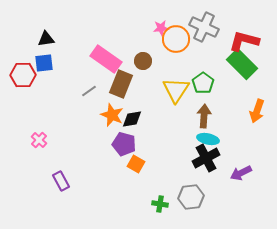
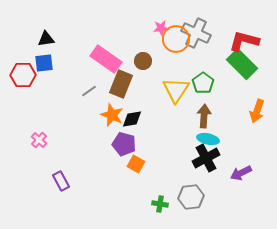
gray cross: moved 8 px left, 6 px down
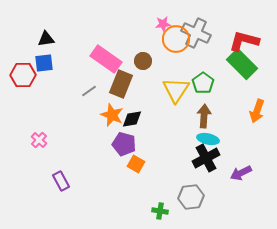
pink star: moved 2 px right, 4 px up
green cross: moved 7 px down
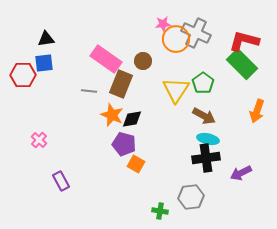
gray line: rotated 42 degrees clockwise
brown arrow: rotated 115 degrees clockwise
black cross: rotated 20 degrees clockwise
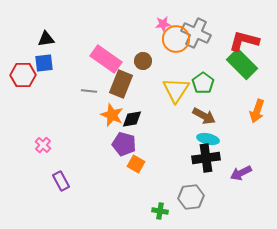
pink cross: moved 4 px right, 5 px down
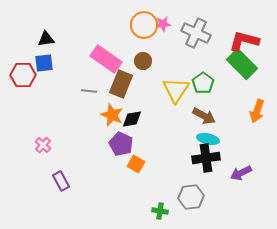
orange circle: moved 32 px left, 14 px up
purple pentagon: moved 3 px left; rotated 10 degrees clockwise
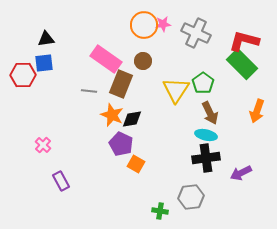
brown arrow: moved 6 px right, 3 px up; rotated 35 degrees clockwise
cyan ellipse: moved 2 px left, 4 px up
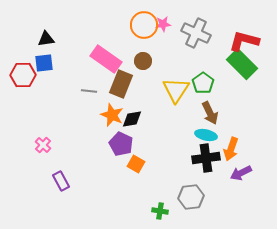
orange arrow: moved 26 px left, 38 px down
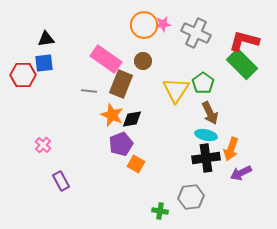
purple pentagon: rotated 25 degrees clockwise
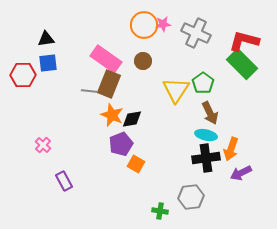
blue square: moved 4 px right
brown rectangle: moved 12 px left
purple rectangle: moved 3 px right
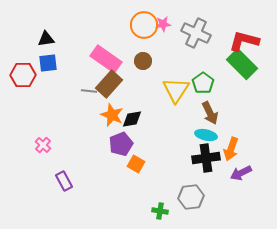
brown rectangle: rotated 20 degrees clockwise
